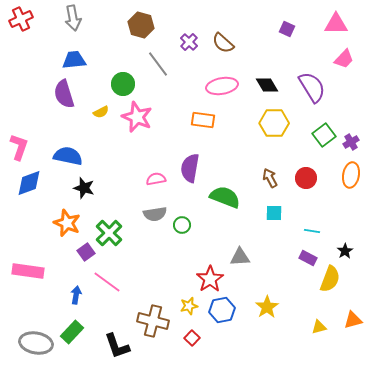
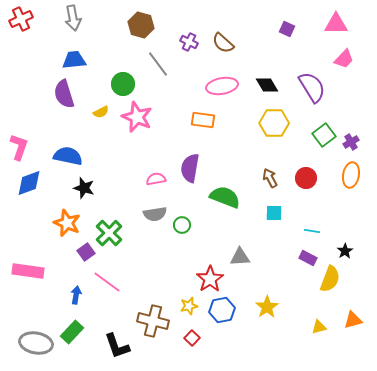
purple cross at (189, 42): rotated 18 degrees counterclockwise
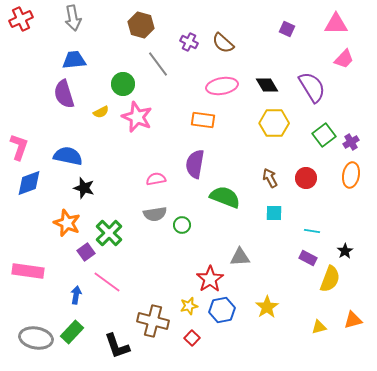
purple semicircle at (190, 168): moved 5 px right, 4 px up
gray ellipse at (36, 343): moved 5 px up
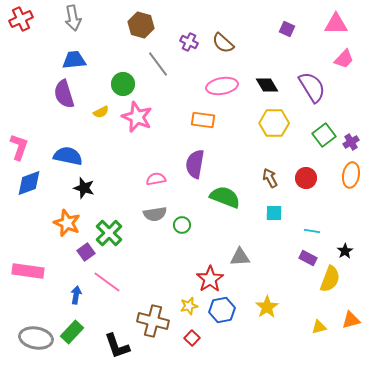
orange triangle at (353, 320): moved 2 px left
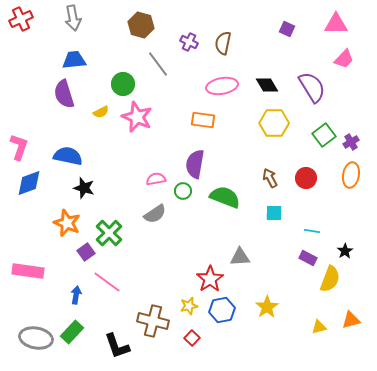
brown semicircle at (223, 43): rotated 60 degrees clockwise
gray semicircle at (155, 214): rotated 25 degrees counterclockwise
green circle at (182, 225): moved 1 px right, 34 px up
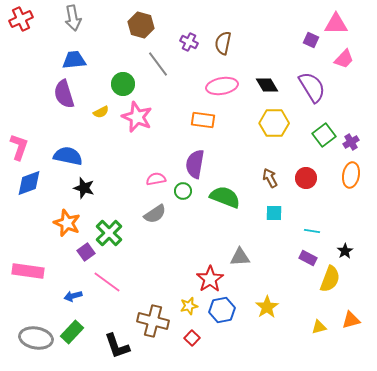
purple square at (287, 29): moved 24 px right, 11 px down
blue arrow at (76, 295): moved 3 px left, 1 px down; rotated 114 degrees counterclockwise
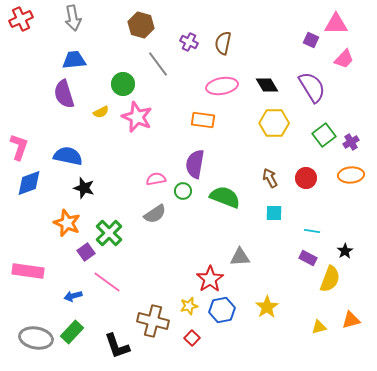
orange ellipse at (351, 175): rotated 75 degrees clockwise
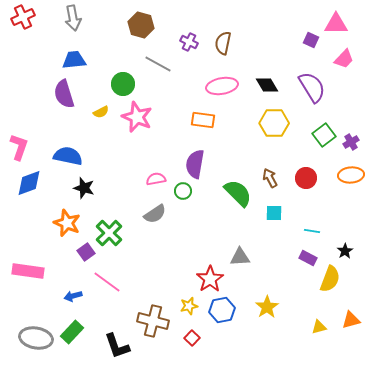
red cross at (21, 19): moved 2 px right, 2 px up
gray line at (158, 64): rotated 24 degrees counterclockwise
green semicircle at (225, 197): moved 13 px right, 4 px up; rotated 24 degrees clockwise
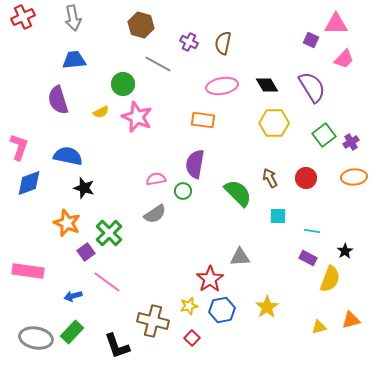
purple semicircle at (64, 94): moved 6 px left, 6 px down
orange ellipse at (351, 175): moved 3 px right, 2 px down
cyan square at (274, 213): moved 4 px right, 3 px down
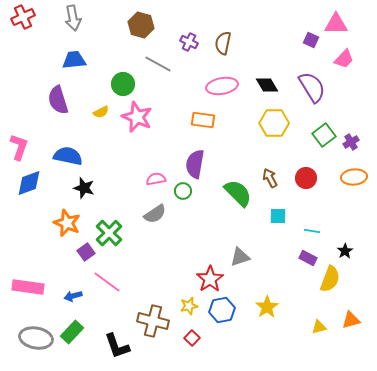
gray triangle at (240, 257): rotated 15 degrees counterclockwise
pink rectangle at (28, 271): moved 16 px down
